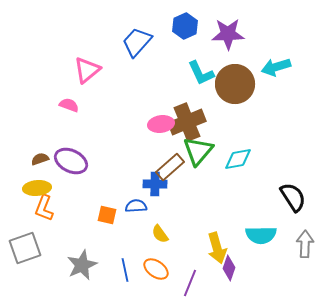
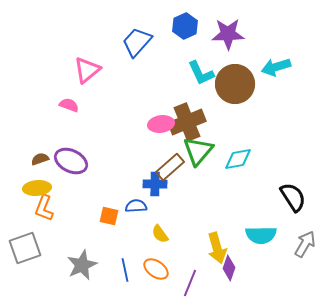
orange square: moved 2 px right, 1 px down
gray arrow: rotated 28 degrees clockwise
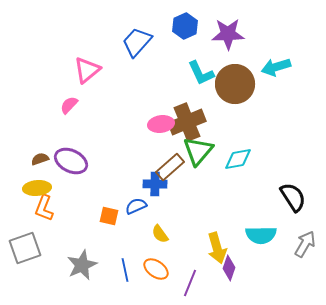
pink semicircle: rotated 66 degrees counterclockwise
blue semicircle: rotated 20 degrees counterclockwise
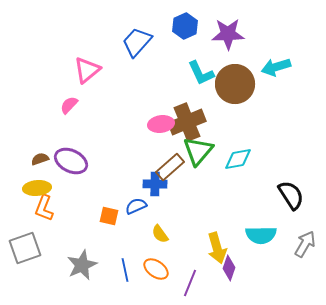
black semicircle: moved 2 px left, 2 px up
